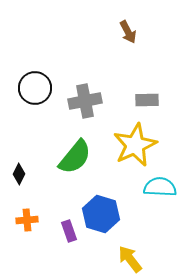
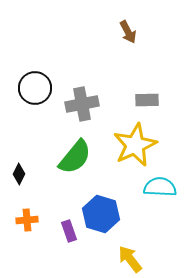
gray cross: moved 3 px left, 3 px down
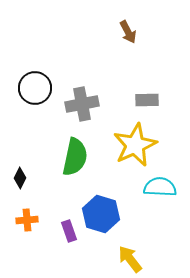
green semicircle: rotated 27 degrees counterclockwise
black diamond: moved 1 px right, 4 px down
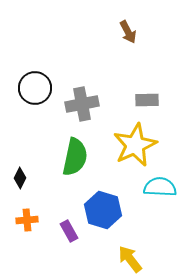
blue hexagon: moved 2 px right, 4 px up
purple rectangle: rotated 10 degrees counterclockwise
